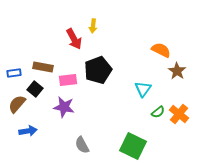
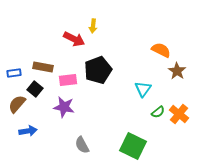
red arrow: rotated 35 degrees counterclockwise
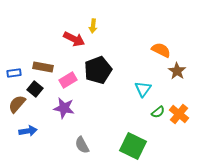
pink rectangle: rotated 24 degrees counterclockwise
purple star: moved 1 px down
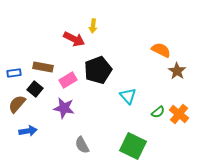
cyan triangle: moved 15 px left, 7 px down; rotated 18 degrees counterclockwise
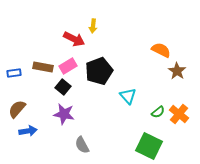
black pentagon: moved 1 px right, 1 px down
pink rectangle: moved 14 px up
black square: moved 28 px right, 2 px up
brown semicircle: moved 5 px down
purple star: moved 6 px down
green square: moved 16 px right
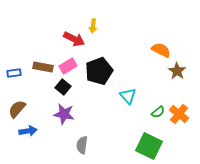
gray semicircle: rotated 36 degrees clockwise
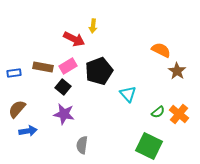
cyan triangle: moved 2 px up
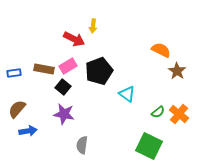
brown rectangle: moved 1 px right, 2 px down
cyan triangle: moved 1 px left; rotated 12 degrees counterclockwise
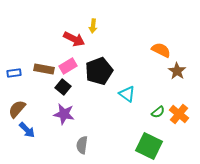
blue arrow: moved 1 px left, 1 px up; rotated 54 degrees clockwise
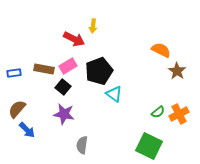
cyan triangle: moved 13 px left
orange cross: rotated 24 degrees clockwise
